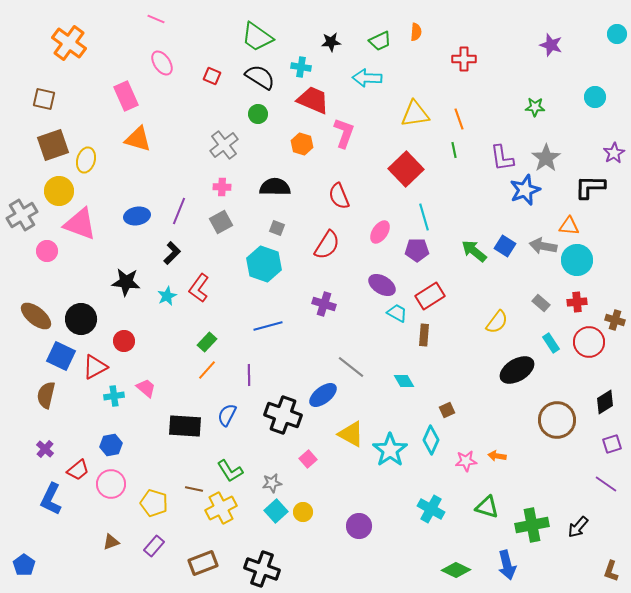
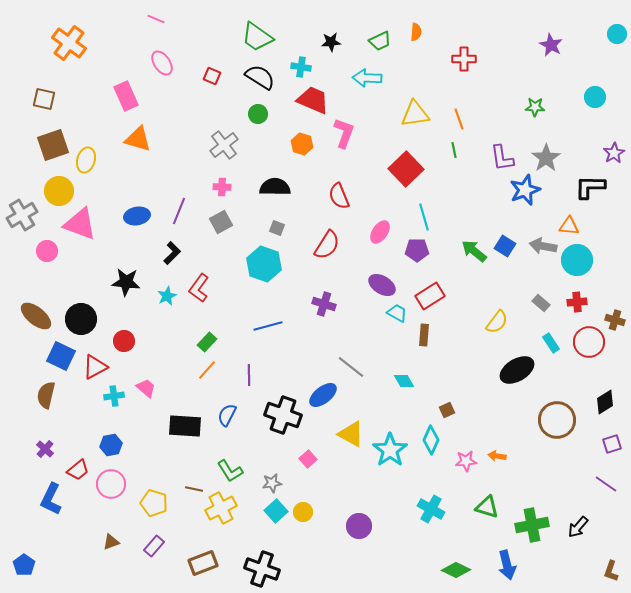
purple star at (551, 45): rotated 10 degrees clockwise
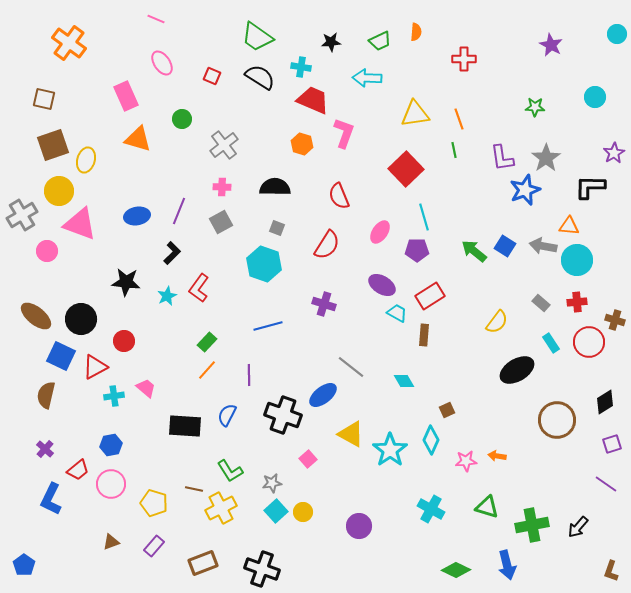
green circle at (258, 114): moved 76 px left, 5 px down
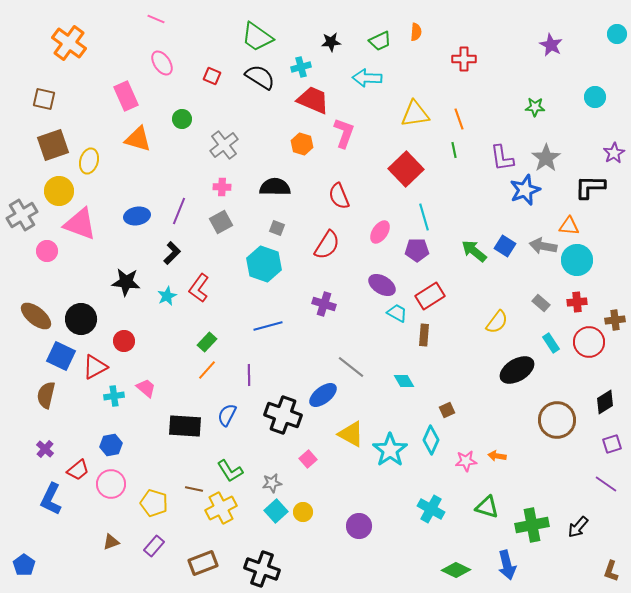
cyan cross at (301, 67): rotated 24 degrees counterclockwise
yellow ellipse at (86, 160): moved 3 px right, 1 px down
brown cross at (615, 320): rotated 24 degrees counterclockwise
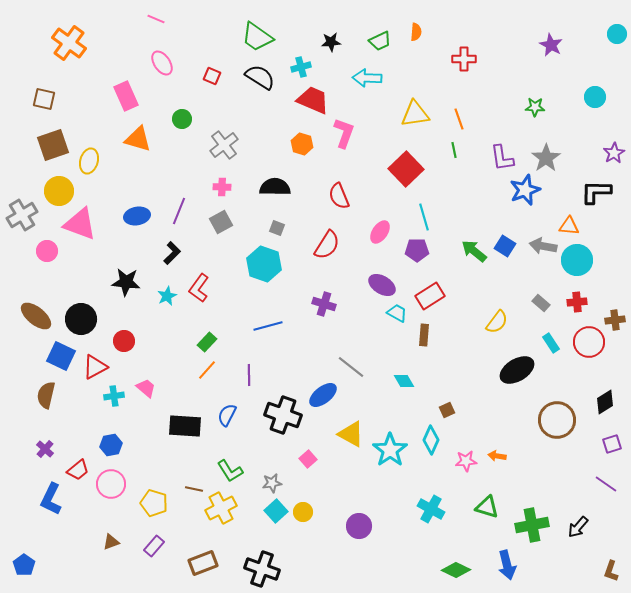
black L-shape at (590, 187): moved 6 px right, 5 px down
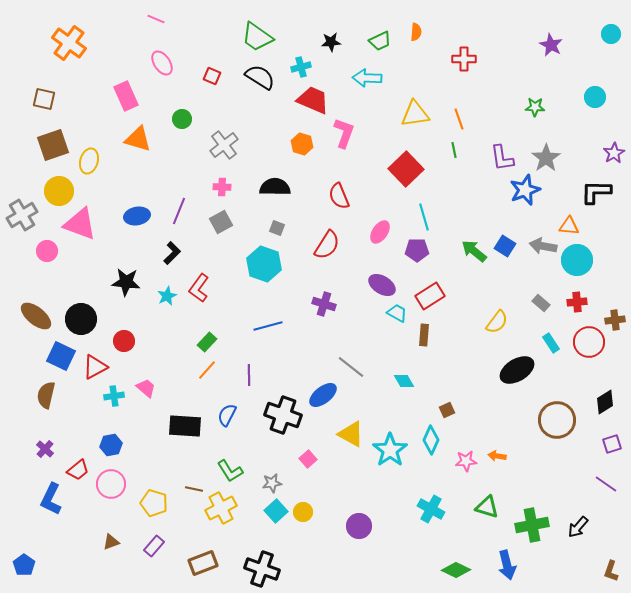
cyan circle at (617, 34): moved 6 px left
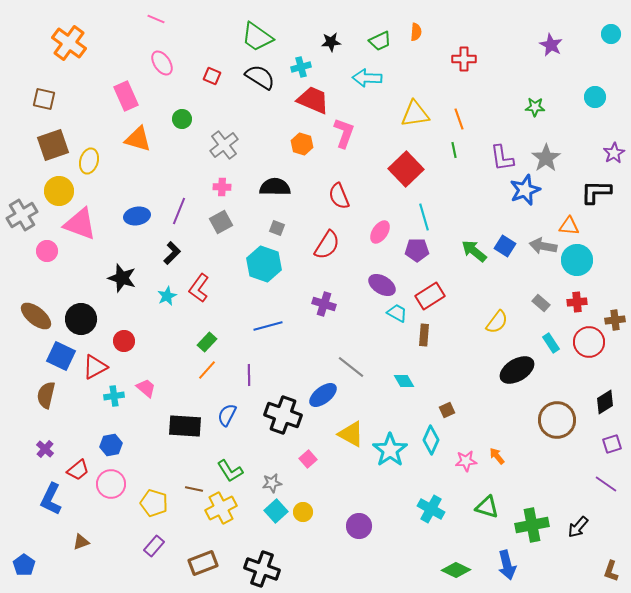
black star at (126, 282): moved 4 px left, 4 px up; rotated 12 degrees clockwise
orange arrow at (497, 456): rotated 42 degrees clockwise
brown triangle at (111, 542): moved 30 px left
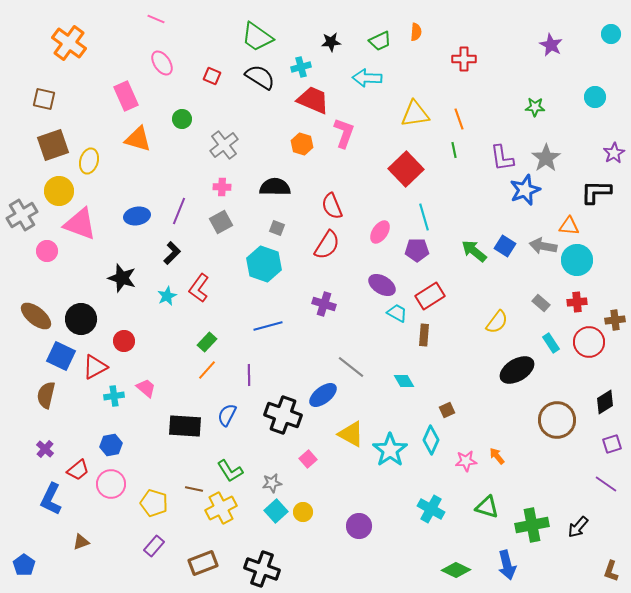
red semicircle at (339, 196): moved 7 px left, 10 px down
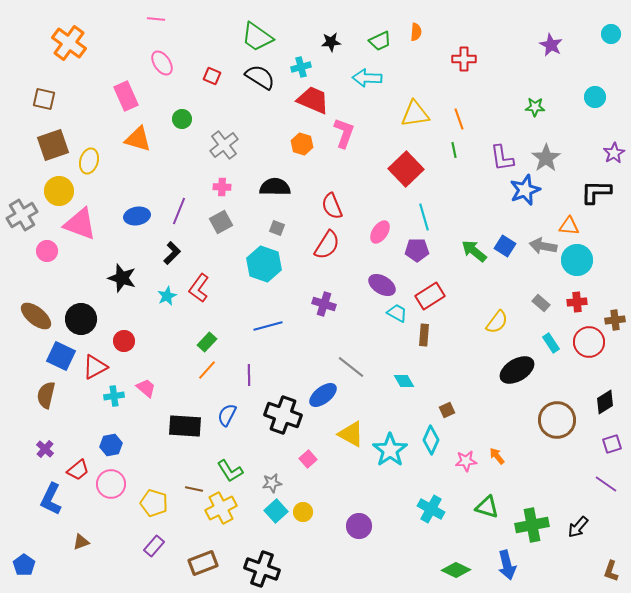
pink line at (156, 19): rotated 18 degrees counterclockwise
